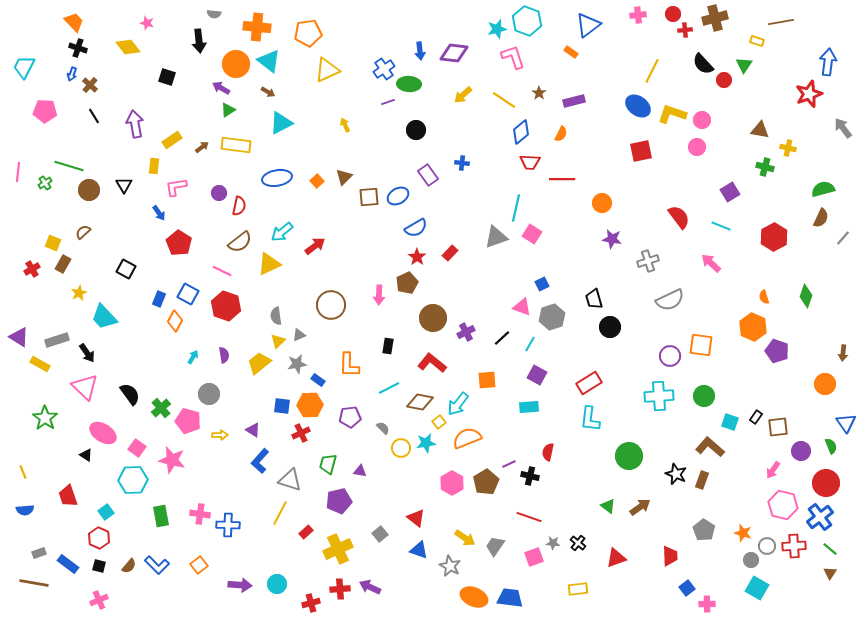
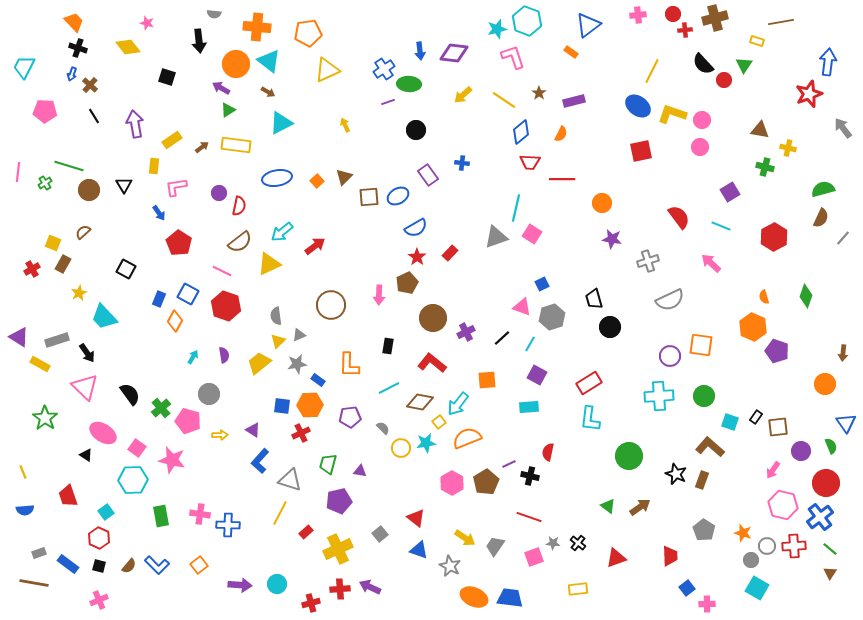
pink circle at (697, 147): moved 3 px right
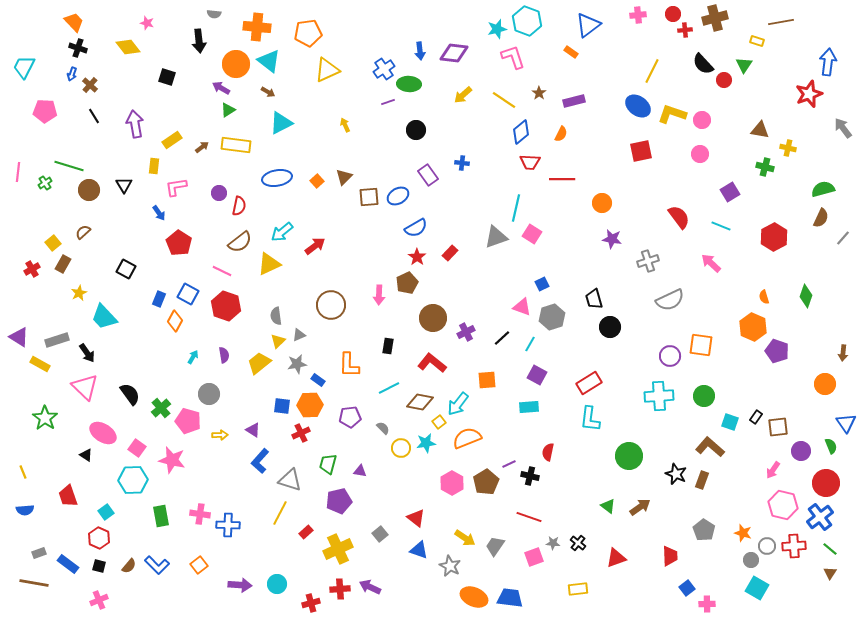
pink circle at (700, 147): moved 7 px down
yellow square at (53, 243): rotated 28 degrees clockwise
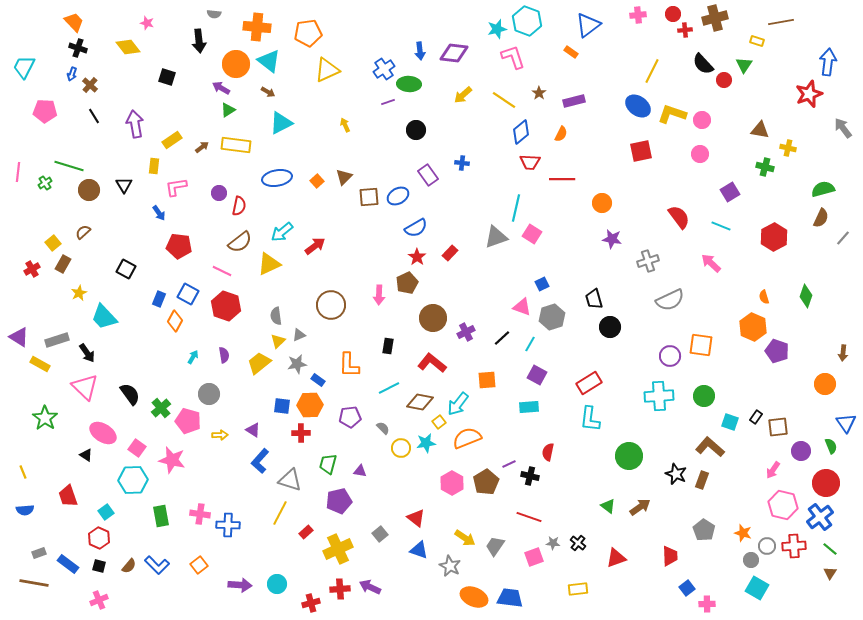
red pentagon at (179, 243): moved 3 px down; rotated 25 degrees counterclockwise
red cross at (301, 433): rotated 24 degrees clockwise
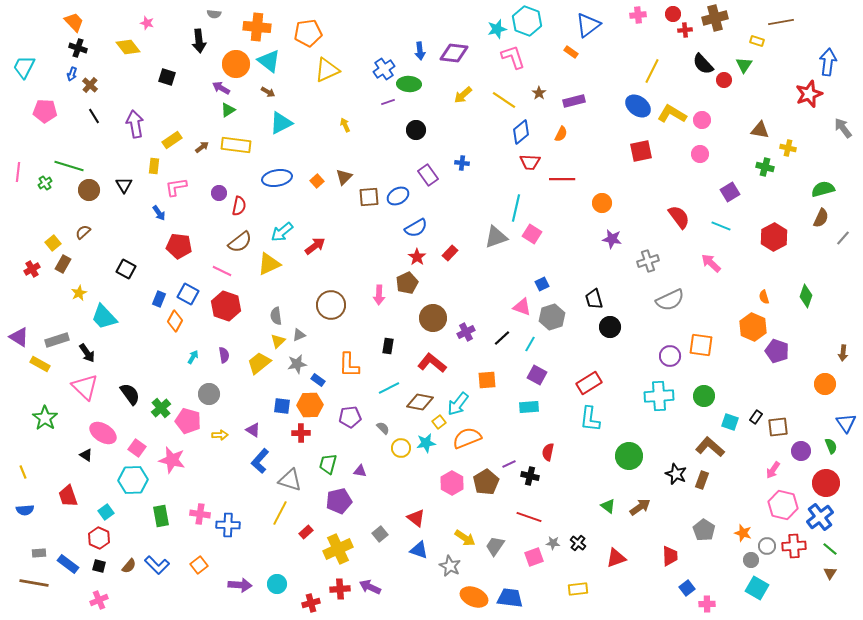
yellow L-shape at (672, 114): rotated 12 degrees clockwise
gray rectangle at (39, 553): rotated 16 degrees clockwise
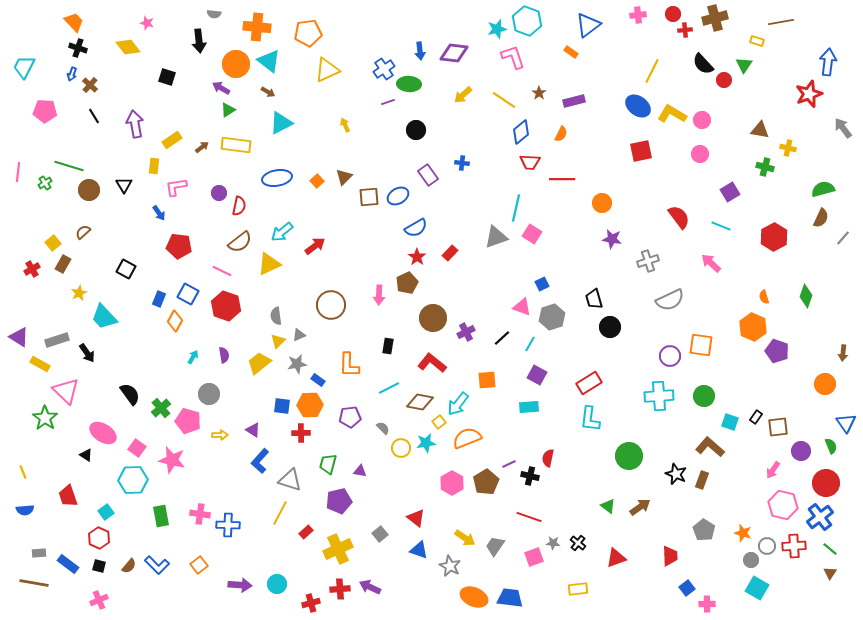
pink triangle at (85, 387): moved 19 px left, 4 px down
red semicircle at (548, 452): moved 6 px down
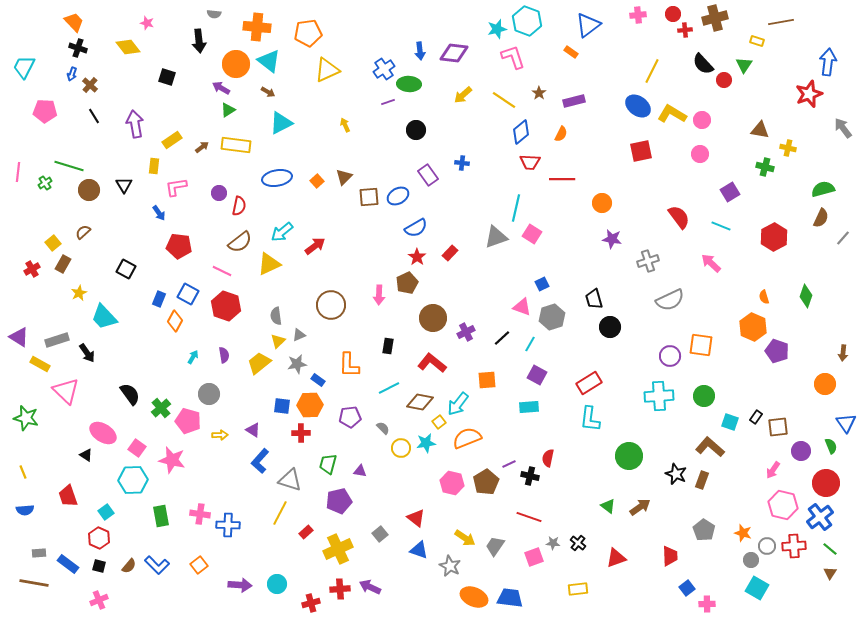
green star at (45, 418): moved 19 px left; rotated 20 degrees counterclockwise
pink hexagon at (452, 483): rotated 15 degrees counterclockwise
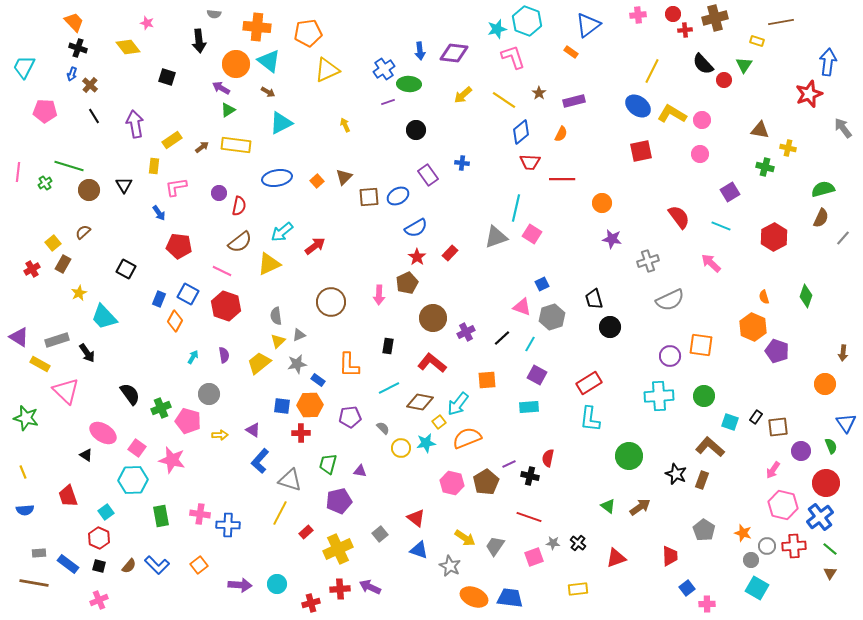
brown circle at (331, 305): moved 3 px up
green cross at (161, 408): rotated 18 degrees clockwise
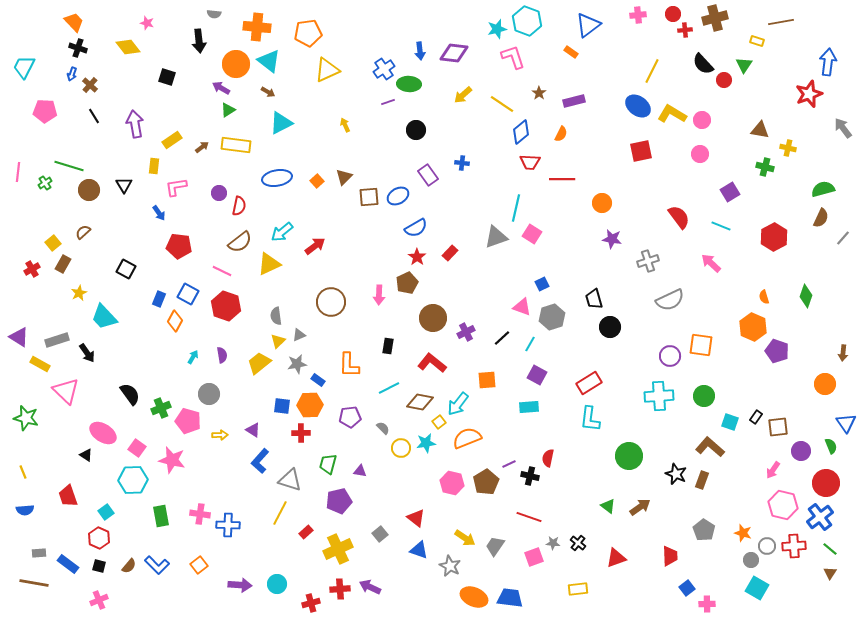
yellow line at (504, 100): moved 2 px left, 4 px down
purple semicircle at (224, 355): moved 2 px left
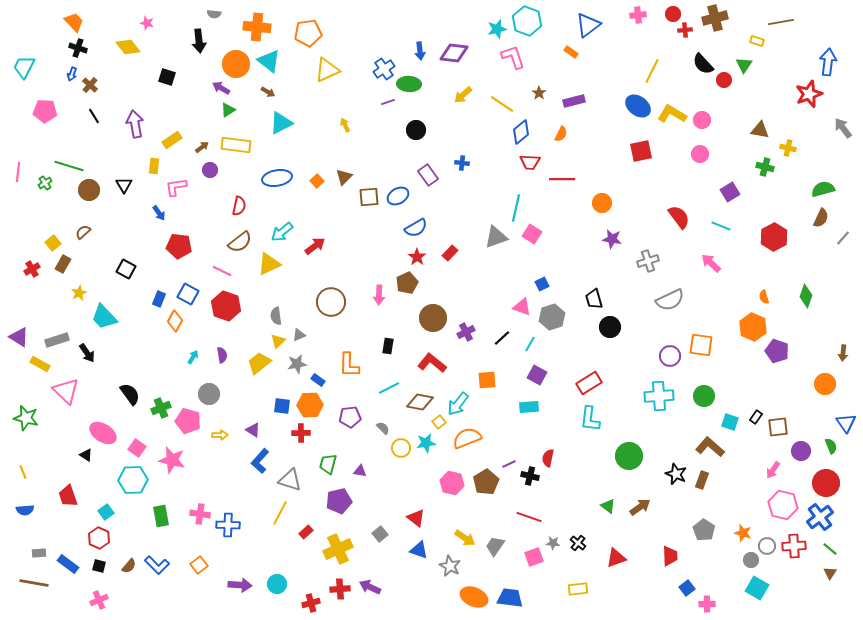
purple circle at (219, 193): moved 9 px left, 23 px up
